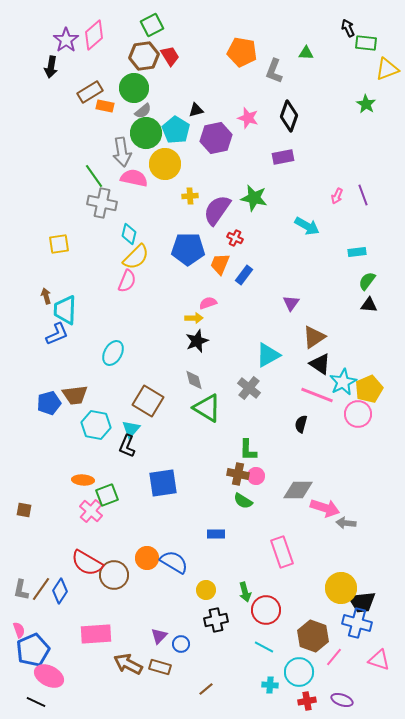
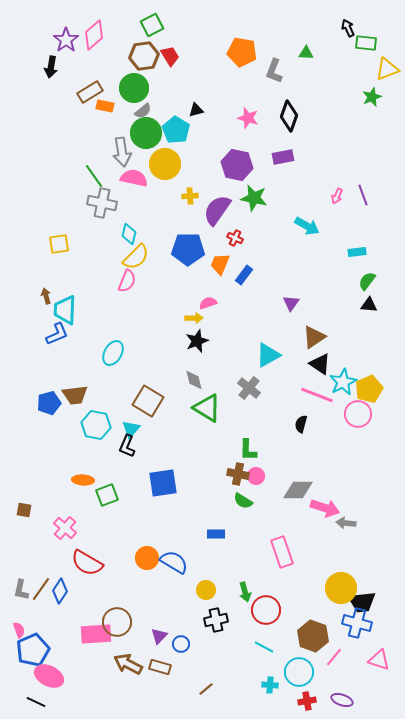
green star at (366, 104): moved 6 px right, 7 px up; rotated 18 degrees clockwise
purple hexagon at (216, 138): moved 21 px right, 27 px down; rotated 24 degrees clockwise
pink cross at (91, 511): moved 26 px left, 17 px down
brown circle at (114, 575): moved 3 px right, 47 px down
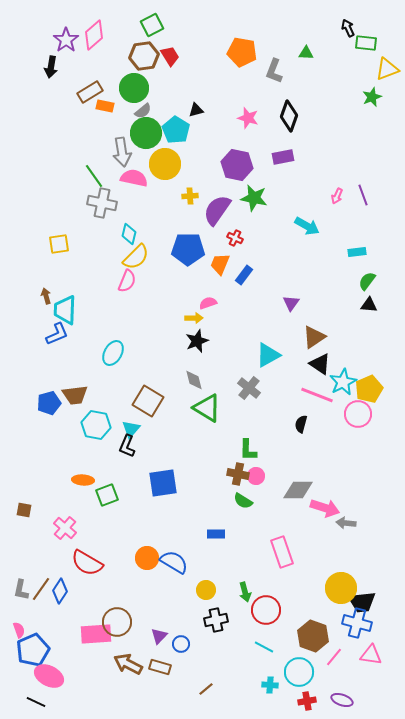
pink triangle at (379, 660): moved 8 px left, 5 px up; rotated 10 degrees counterclockwise
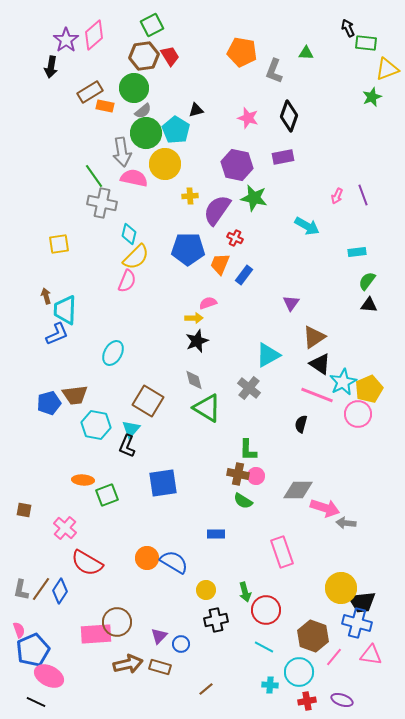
brown arrow at (128, 664): rotated 140 degrees clockwise
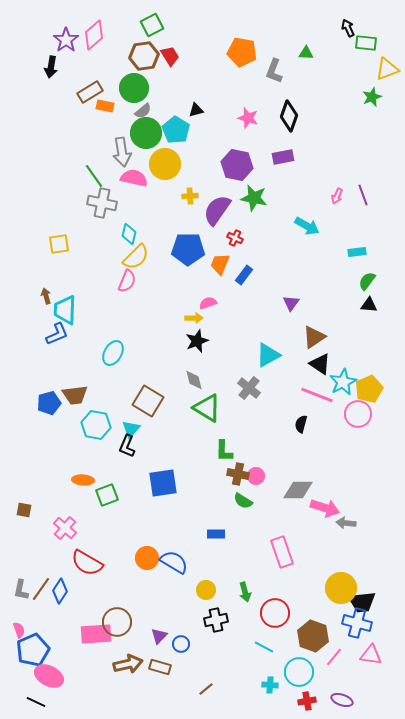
green L-shape at (248, 450): moved 24 px left, 1 px down
red circle at (266, 610): moved 9 px right, 3 px down
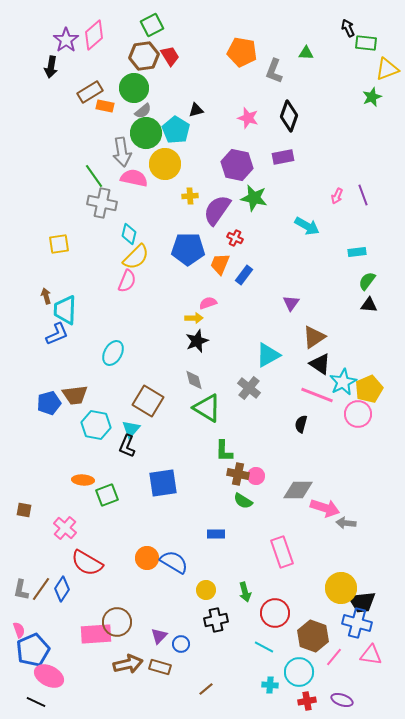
blue diamond at (60, 591): moved 2 px right, 2 px up
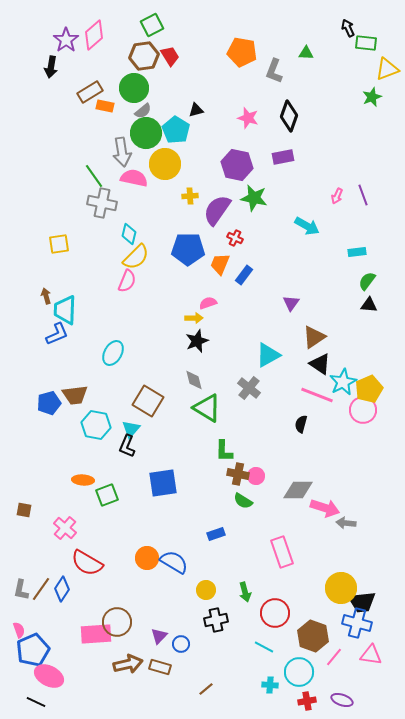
pink circle at (358, 414): moved 5 px right, 4 px up
blue rectangle at (216, 534): rotated 18 degrees counterclockwise
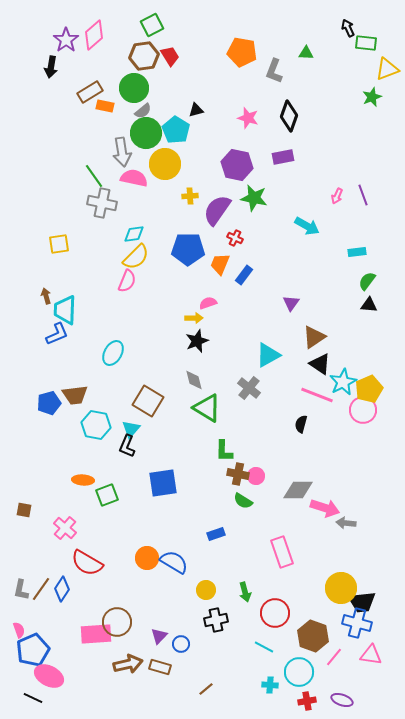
cyan diamond at (129, 234): moved 5 px right; rotated 70 degrees clockwise
black line at (36, 702): moved 3 px left, 4 px up
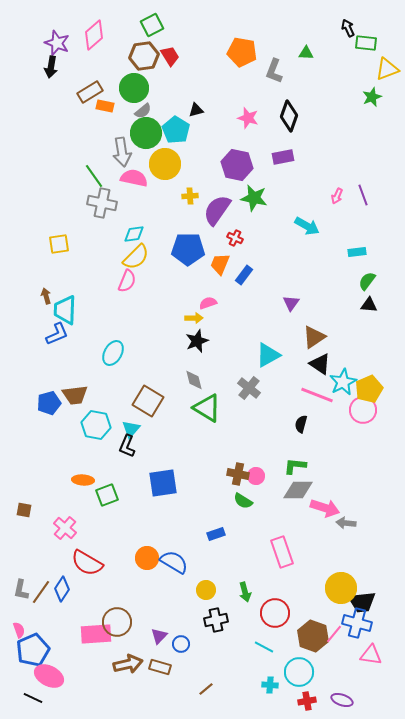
purple star at (66, 40): moved 9 px left, 3 px down; rotated 15 degrees counterclockwise
green L-shape at (224, 451): moved 71 px right, 15 px down; rotated 95 degrees clockwise
brown line at (41, 589): moved 3 px down
pink line at (334, 657): moved 23 px up
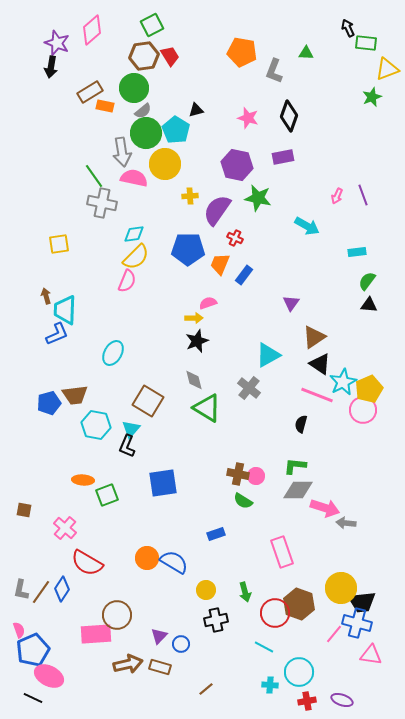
pink diamond at (94, 35): moved 2 px left, 5 px up
green star at (254, 198): moved 4 px right
brown circle at (117, 622): moved 7 px up
brown hexagon at (313, 636): moved 14 px left, 32 px up
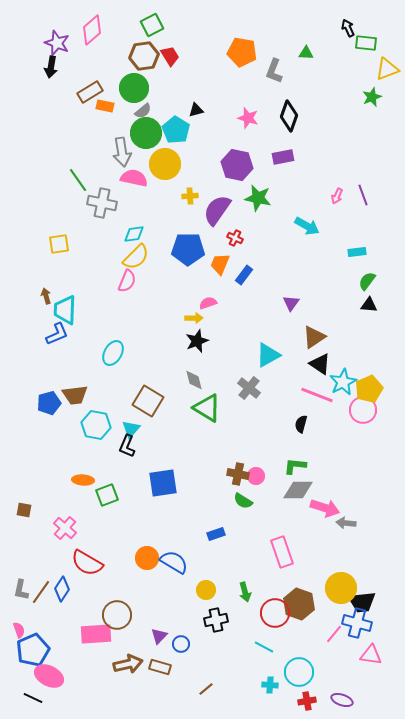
green line at (94, 176): moved 16 px left, 4 px down
